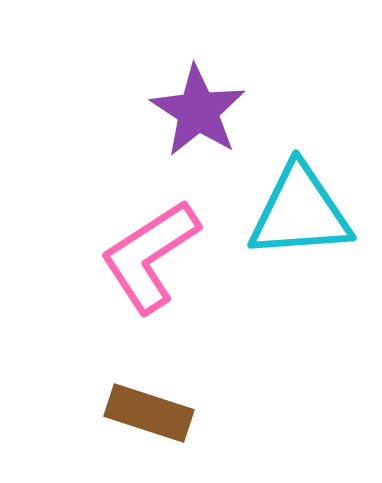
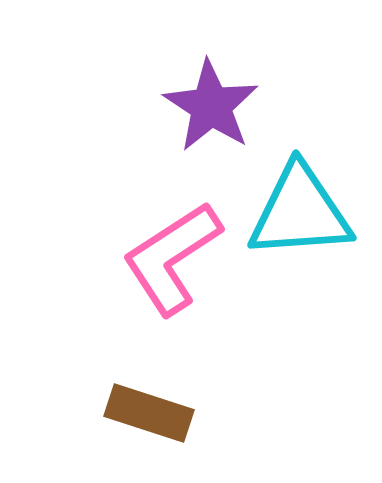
purple star: moved 13 px right, 5 px up
pink L-shape: moved 22 px right, 2 px down
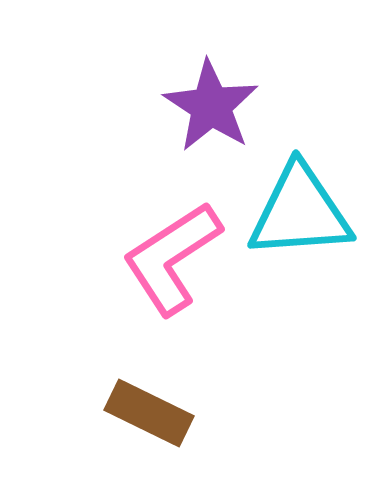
brown rectangle: rotated 8 degrees clockwise
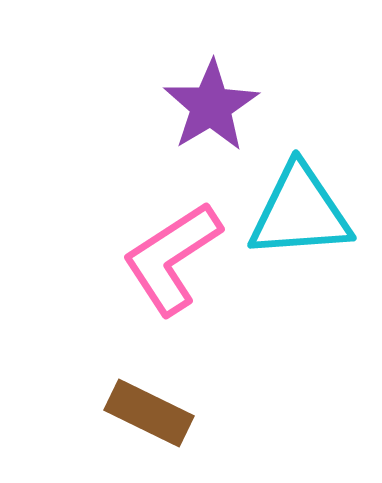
purple star: rotated 8 degrees clockwise
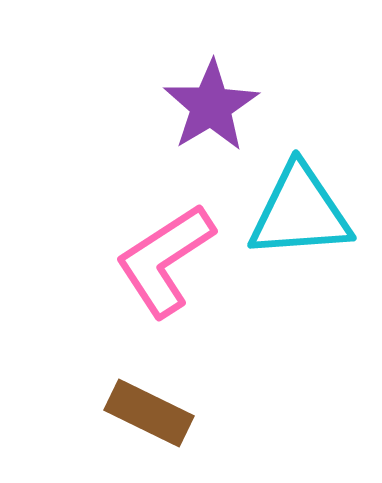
pink L-shape: moved 7 px left, 2 px down
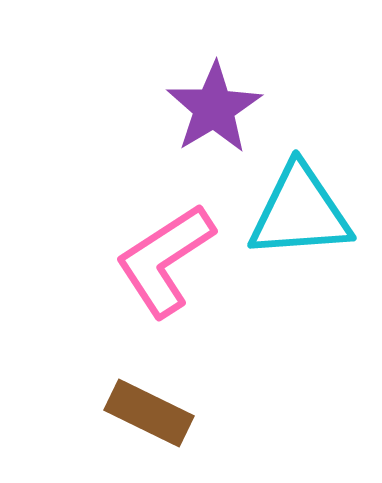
purple star: moved 3 px right, 2 px down
